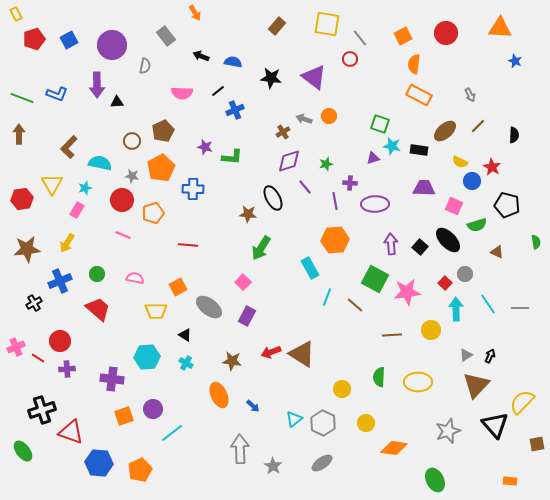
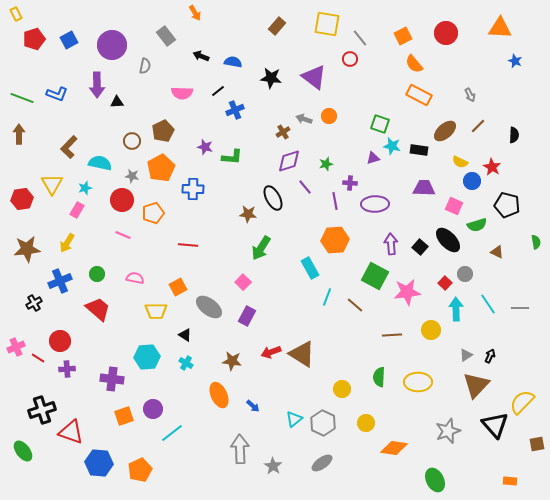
orange semicircle at (414, 64): rotated 48 degrees counterclockwise
green square at (375, 279): moved 3 px up
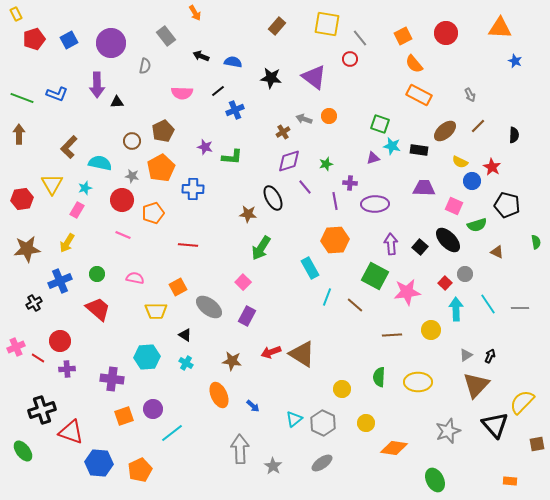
purple circle at (112, 45): moved 1 px left, 2 px up
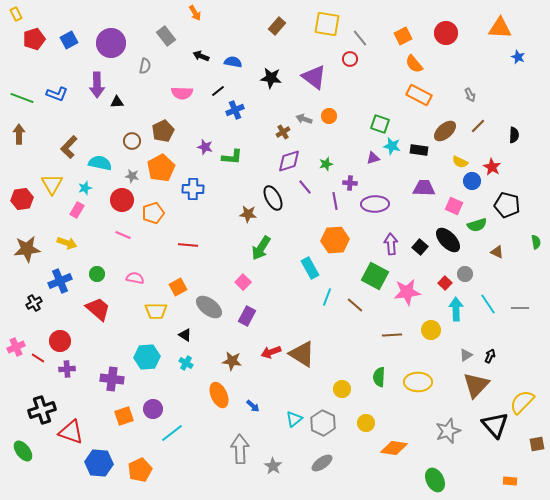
blue star at (515, 61): moved 3 px right, 4 px up
yellow arrow at (67, 243): rotated 102 degrees counterclockwise
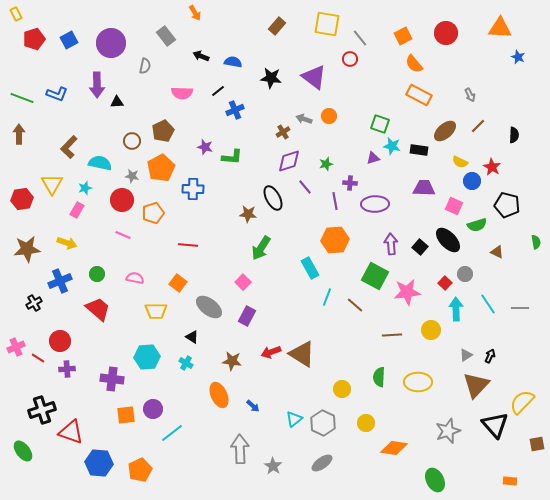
orange square at (178, 287): moved 4 px up; rotated 24 degrees counterclockwise
black triangle at (185, 335): moved 7 px right, 2 px down
orange square at (124, 416): moved 2 px right, 1 px up; rotated 12 degrees clockwise
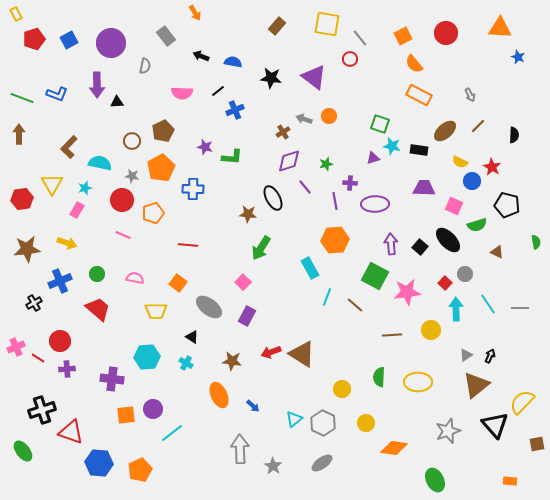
brown triangle at (476, 385): rotated 8 degrees clockwise
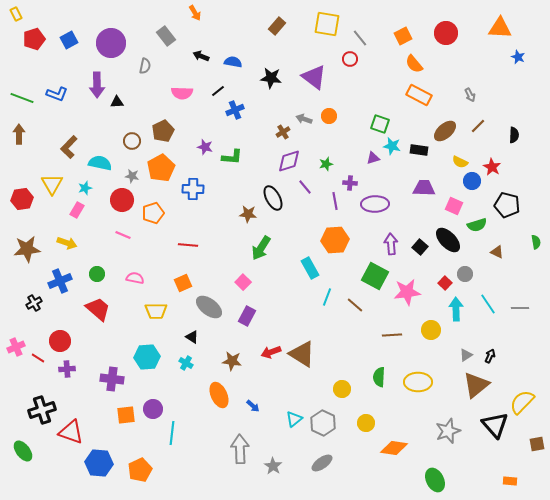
orange square at (178, 283): moved 5 px right; rotated 30 degrees clockwise
cyan line at (172, 433): rotated 45 degrees counterclockwise
